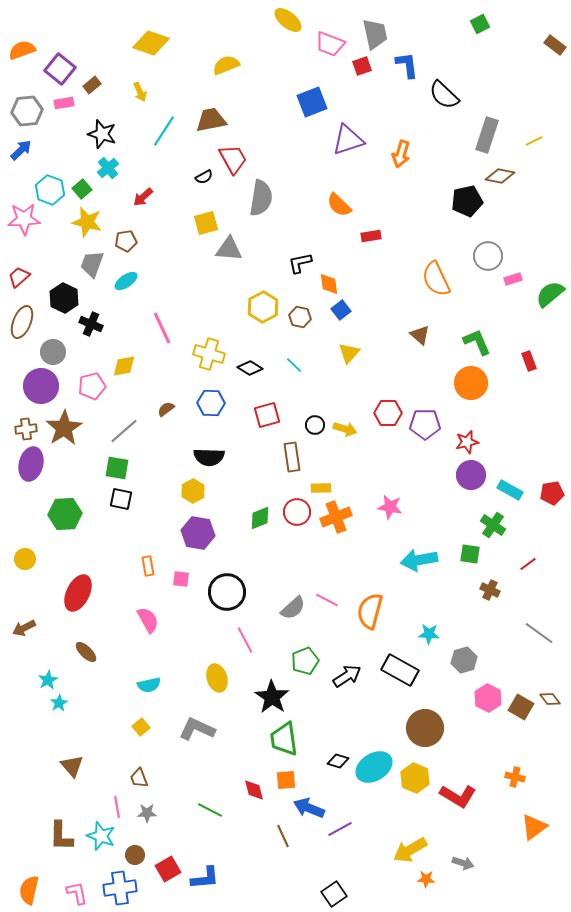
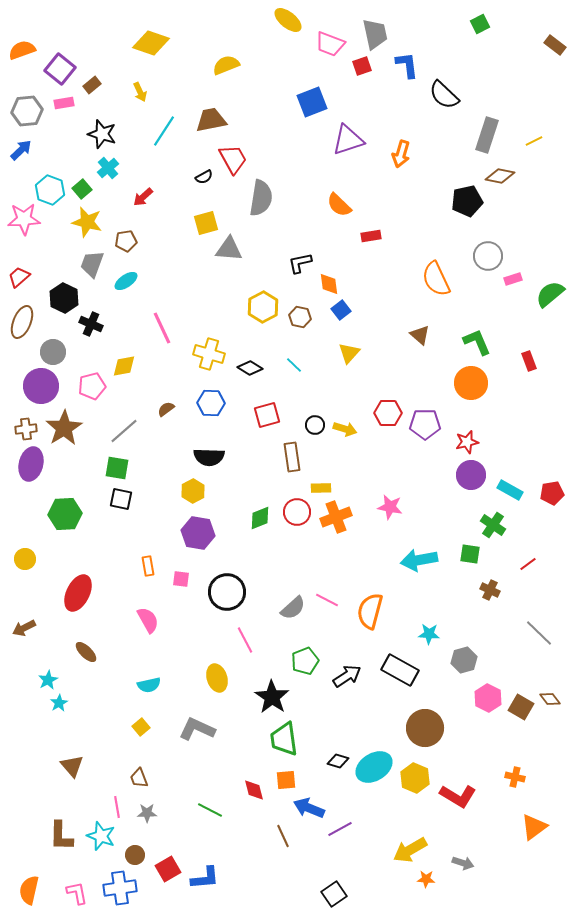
gray line at (539, 633): rotated 8 degrees clockwise
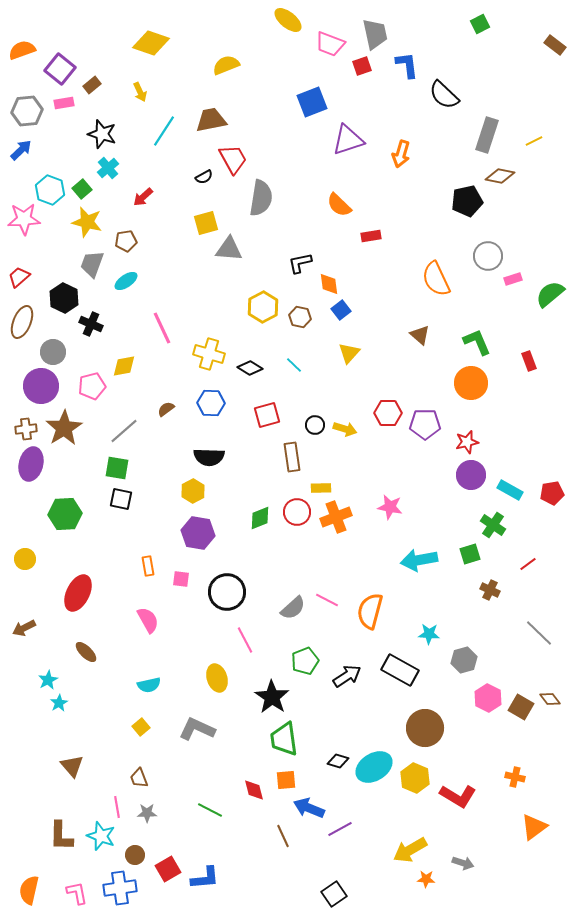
green square at (470, 554): rotated 25 degrees counterclockwise
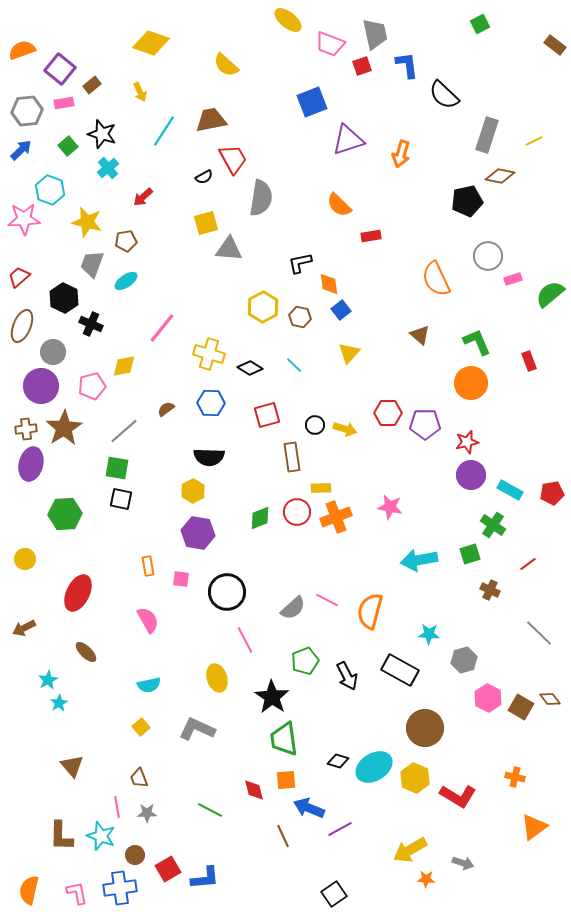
yellow semicircle at (226, 65): rotated 116 degrees counterclockwise
green square at (82, 189): moved 14 px left, 43 px up
brown ellipse at (22, 322): moved 4 px down
pink line at (162, 328): rotated 64 degrees clockwise
black arrow at (347, 676): rotated 96 degrees clockwise
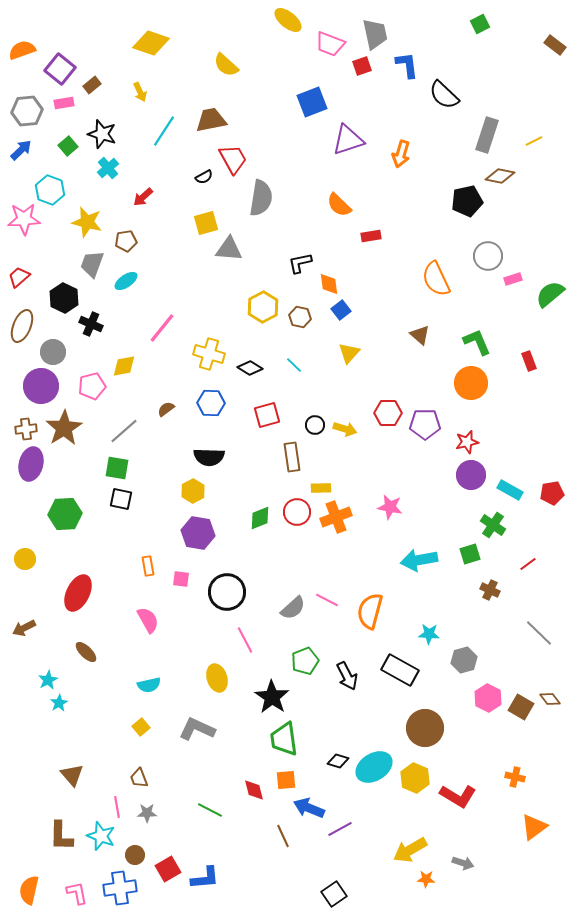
brown triangle at (72, 766): moved 9 px down
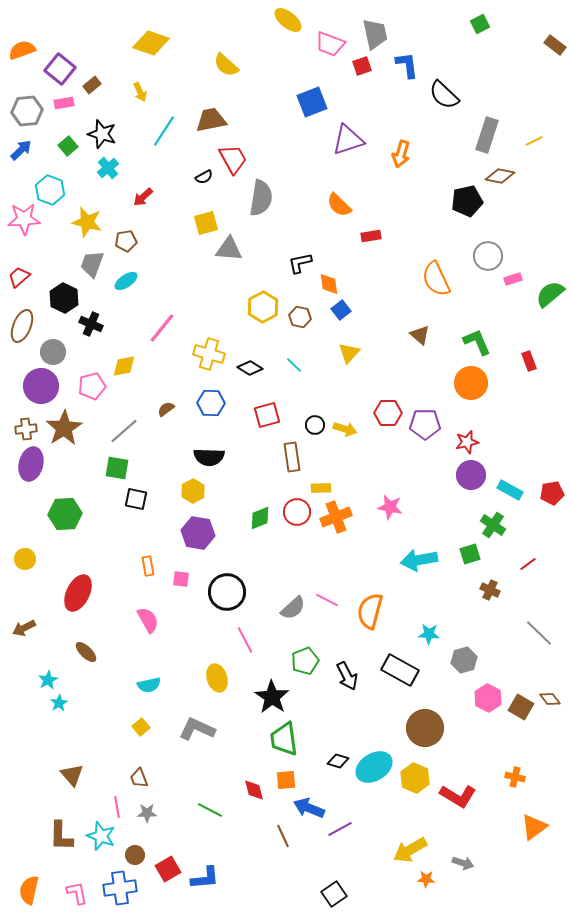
black square at (121, 499): moved 15 px right
